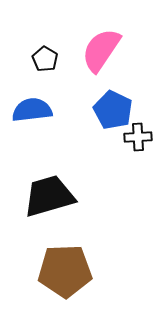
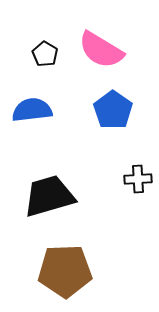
pink semicircle: rotated 93 degrees counterclockwise
black pentagon: moved 5 px up
blue pentagon: rotated 9 degrees clockwise
black cross: moved 42 px down
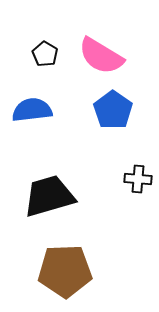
pink semicircle: moved 6 px down
black cross: rotated 8 degrees clockwise
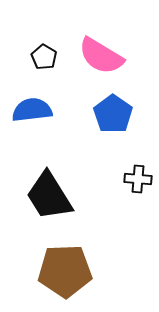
black pentagon: moved 1 px left, 3 px down
blue pentagon: moved 4 px down
black trapezoid: rotated 106 degrees counterclockwise
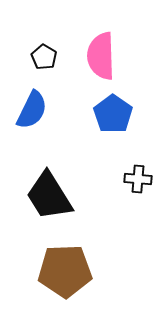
pink semicircle: rotated 57 degrees clockwise
blue semicircle: rotated 123 degrees clockwise
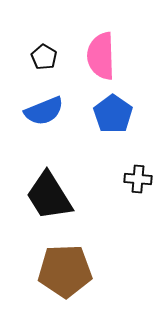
blue semicircle: moved 12 px right, 1 px down; rotated 42 degrees clockwise
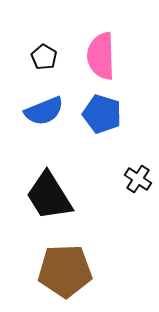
blue pentagon: moved 11 px left; rotated 18 degrees counterclockwise
black cross: rotated 28 degrees clockwise
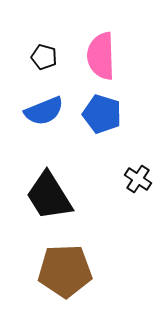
black pentagon: rotated 15 degrees counterclockwise
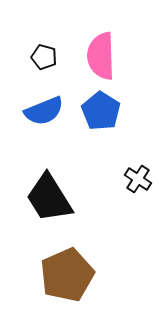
blue pentagon: moved 1 px left, 3 px up; rotated 15 degrees clockwise
black trapezoid: moved 2 px down
brown pentagon: moved 2 px right, 4 px down; rotated 22 degrees counterclockwise
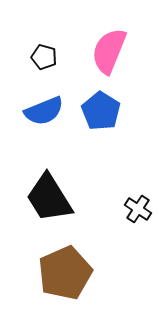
pink semicircle: moved 8 px right, 5 px up; rotated 24 degrees clockwise
black cross: moved 30 px down
brown pentagon: moved 2 px left, 2 px up
